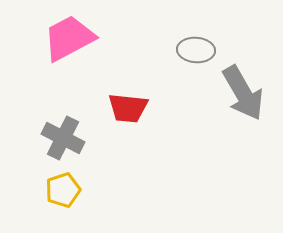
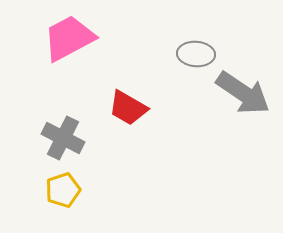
gray ellipse: moved 4 px down
gray arrow: rotated 26 degrees counterclockwise
red trapezoid: rotated 24 degrees clockwise
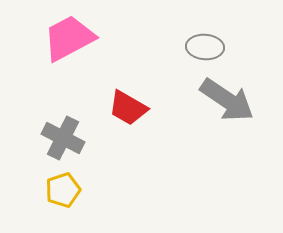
gray ellipse: moved 9 px right, 7 px up
gray arrow: moved 16 px left, 7 px down
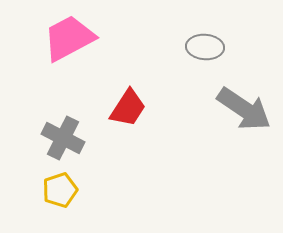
gray arrow: moved 17 px right, 9 px down
red trapezoid: rotated 87 degrees counterclockwise
yellow pentagon: moved 3 px left
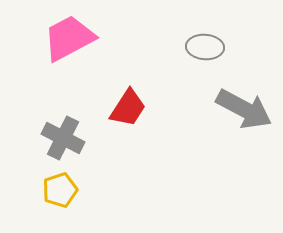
gray arrow: rotated 6 degrees counterclockwise
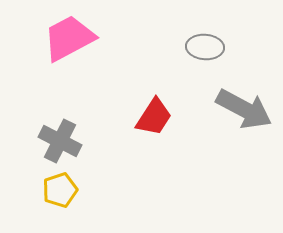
red trapezoid: moved 26 px right, 9 px down
gray cross: moved 3 px left, 3 px down
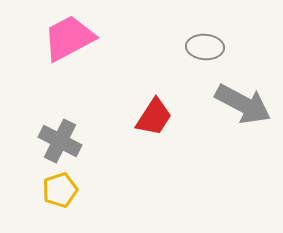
gray arrow: moved 1 px left, 5 px up
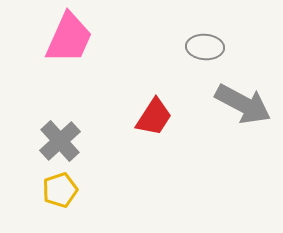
pink trapezoid: rotated 142 degrees clockwise
gray cross: rotated 21 degrees clockwise
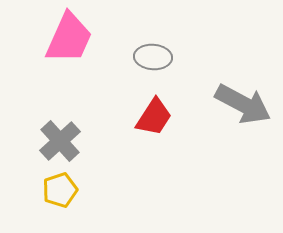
gray ellipse: moved 52 px left, 10 px down
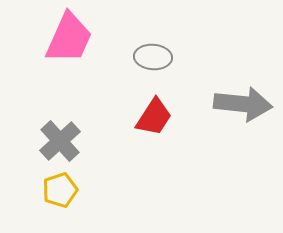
gray arrow: rotated 22 degrees counterclockwise
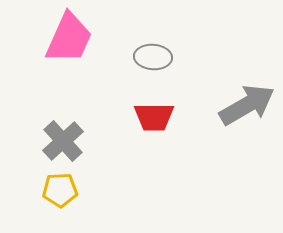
gray arrow: moved 4 px right, 1 px down; rotated 36 degrees counterclockwise
red trapezoid: rotated 57 degrees clockwise
gray cross: moved 3 px right
yellow pentagon: rotated 16 degrees clockwise
